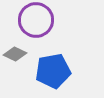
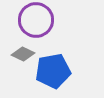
gray diamond: moved 8 px right
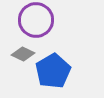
blue pentagon: rotated 20 degrees counterclockwise
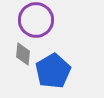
gray diamond: rotated 70 degrees clockwise
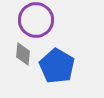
blue pentagon: moved 4 px right, 5 px up; rotated 12 degrees counterclockwise
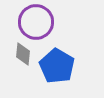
purple circle: moved 2 px down
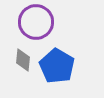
gray diamond: moved 6 px down
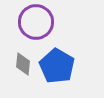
gray diamond: moved 4 px down
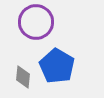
gray diamond: moved 13 px down
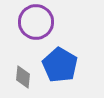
blue pentagon: moved 3 px right, 1 px up
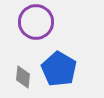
blue pentagon: moved 1 px left, 4 px down
